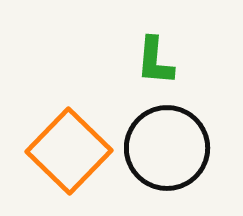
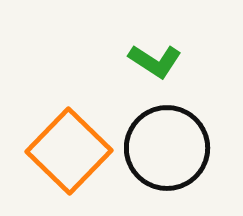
green L-shape: rotated 62 degrees counterclockwise
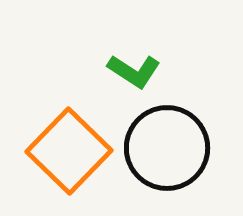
green L-shape: moved 21 px left, 10 px down
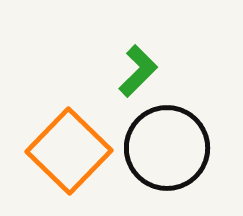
green L-shape: moved 4 px right; rotated 78 degrees counterclockwise
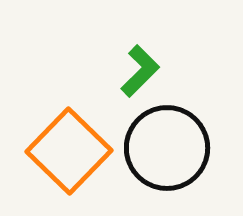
green L-shape: moved 2 px right
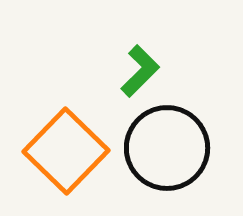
orange square: moved 3 px left
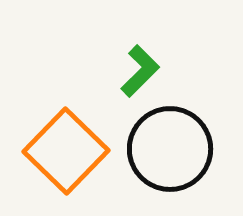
black circle: moved 3 px right, 1 px down
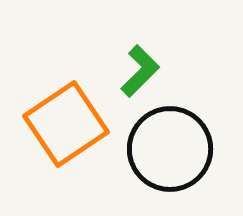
orange square: moved 27 px up; rotated 12 degrees clockwise
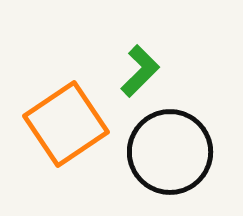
black circle: moved 3 px down
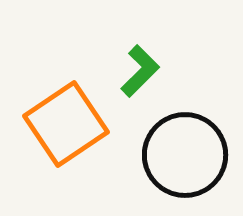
black circle: moved 15 px right, 3 px down
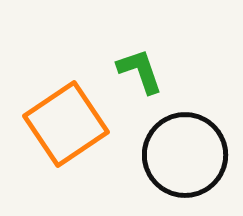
green L-shape: rotated 64 degrees counterclockwise
